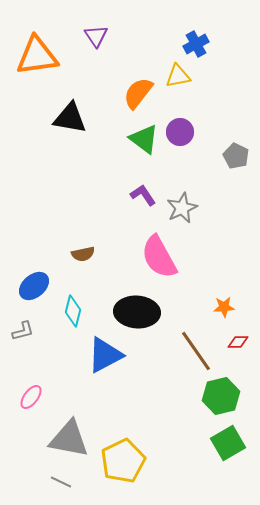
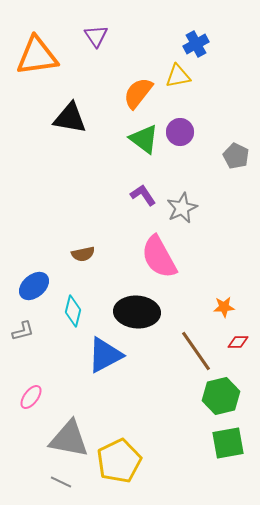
green square: rotated 20 degrees clockwise
yellow pentagon: moved 4 px left
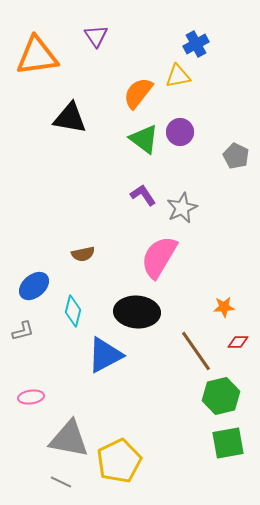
pink semicircle: rotated 60 degrees clockwise
pink ellipse: rotated 45 degrees clockwise
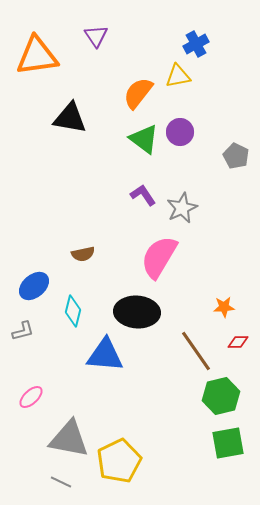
blue triangle: rotated 33 degrees clockwise
pink ellipse: rotated 35 degrees counterclockwise
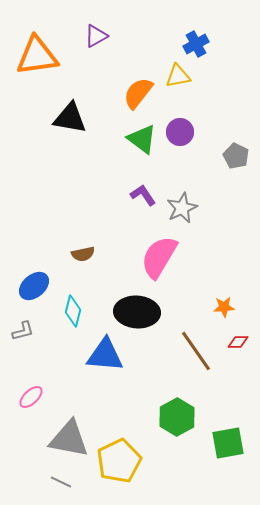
purple triangle: rotated 35 degrees clockwise
green triangle: moved 2 px left
green hexagon: moved 44 px left, 21 px down; rotated 15 degrees counterclockwise
